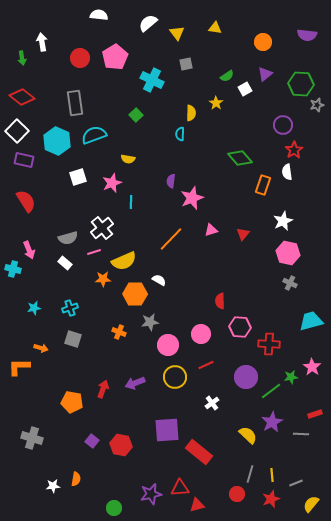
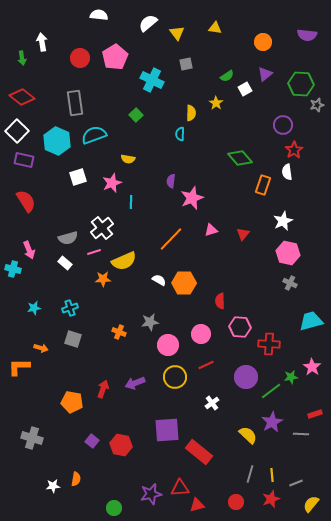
orange hexagon at (135, 294): moved 49 px right, 11 px up
red circle at (237, 494): moved 1 px left, 8 px down
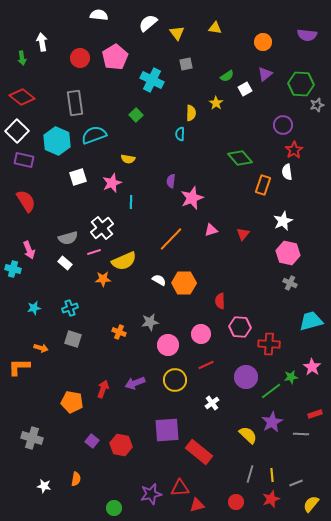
yellow circle at (175, 377): moved 3 px down
white star at (53, 486): moved 9 px left; rotated 16 degrees clockwise
